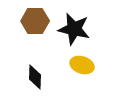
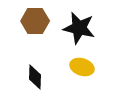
black star: moved 5 px right, 1 px up
yellow ellipse: moved 2 px down
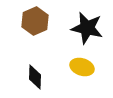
brown hexagon: rotated 24 degrees counterclockwise
black star: moved 8 px right
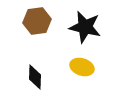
brown hexagon: moved 2 px right; rotated 16 degrees clockwise
black star: moved 2 px left, 1 px up
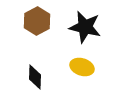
brown hexagon: rotated 20 degrees counterclockwise
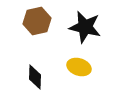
brown hexagon: rotated 16 degrees clockwise
yellow ellipse: moved 3 px left
